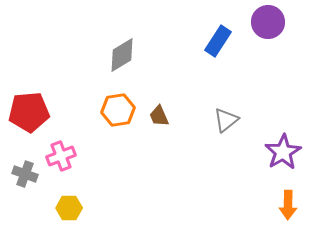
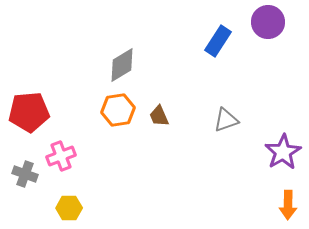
gray diamond: moved 10 px down
gray triangle: rotated 20 degrees clockwise
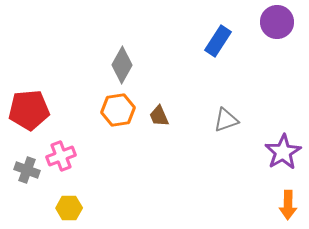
purple circle: moved 9 px right
gray diamond: rotated 30 degrees counterclockwise
red pentagon: moved 2 px up
gray cross: moved 2 px right, 4 px up
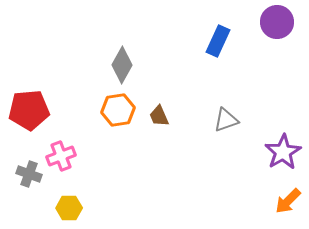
blue rectangle: rotated 8 degrees counterclockwise
gray cross: moved 2 px right, 4 px down
orange arrow: moved 4 px up; rotated 44 degrees clockwise
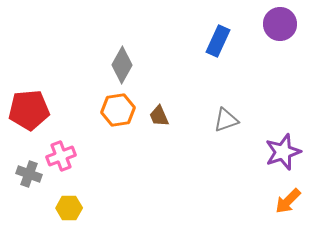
purple circle: moved 3 px right, 2 px down
purple star: rotated 12 degrees clockwise
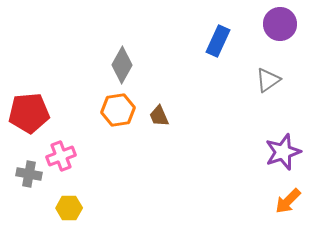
red pentagon: moved 3 px down
gray triangle: moved 42 px right, 40 px up; rotated 16 degrees counterclockwise
gray cross: rotated 10 degrees counterclockwise
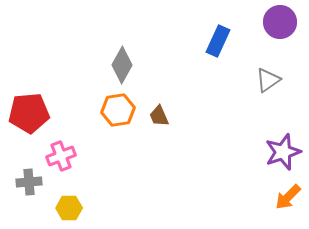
purple circle: moved 2 px up
gray cross: moved 8 px down; rotated 15 degrees counterclockwise
orange arrow: moved 4 px up
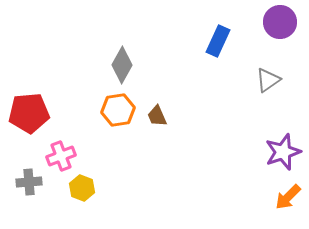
brown trapezoid: moved 2 px left
yellow hexagon: moved 13 px right, 20 px up; rotated 20 degrees clockwise
